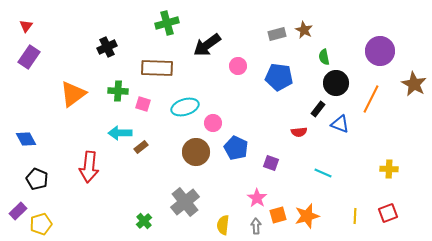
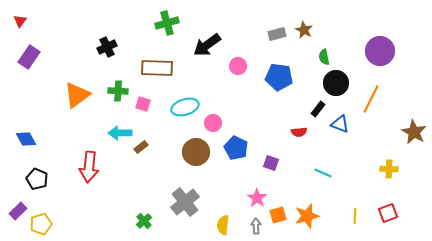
red triangle at (26, 26): moved 6 px left, 5 px up
brown star at (414, 84): moved 48 px down
orange triangle at (73, 94): moved 4 px right, 1 px down
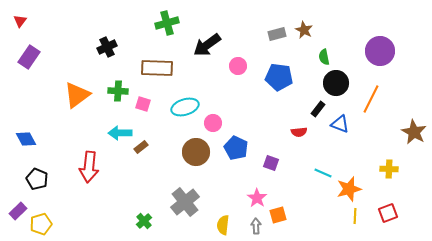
orange star at (307, 216): moved 42 px right, 27 px up
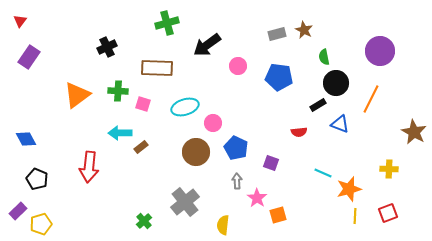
black rectangle at (318, 109): moved 4 px up; rotated 21 degrees clockwise
gray arrow at (256, 226): moved 19 px left, 45 px up
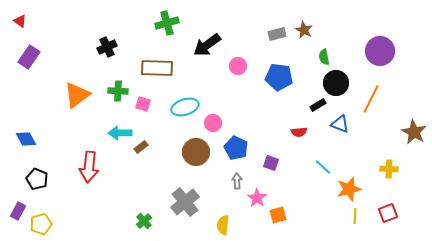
red triangle at (20, 21): rotated 32 degrees counterclockwise
cyan line at (323, 173): moved 6 px up; rotated 18 degrees clockwise
purple rectangle at (18, 211): rotated 18 degrees counterclockwise
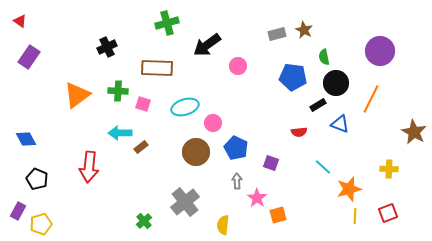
blue pentagon at (279, 77): moved 14 px right
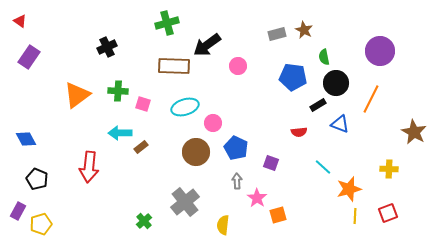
brown rectangle at (157, 68): moved 17 px right, 2 px up
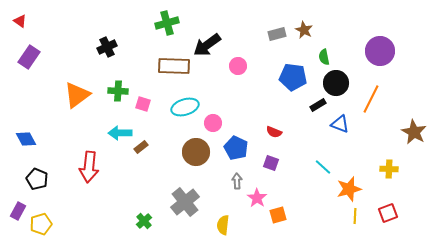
red semicircle at (299, 132): moved 25 px left; rotated 28 degrees clockwise
